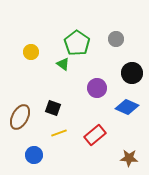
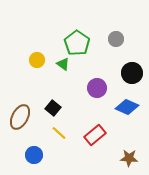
yellow circle: moved 6 px right, 8 px down
black square: rotated 21 degrees clockwise
yellow line: rotated 63 degrees clockwise
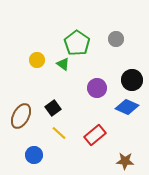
black circle: moved 7 px down
black square: rotated 14 degrees clockwise
brown ellipse: moved 1 px right, 1 px up
brown star: moved 4 px left, 3 px down
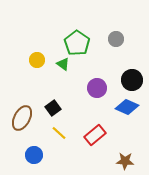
brown ellipse: moved 1 px right, 2 px down
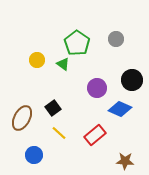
blue diamond: moved 7 px left, 2 px down
